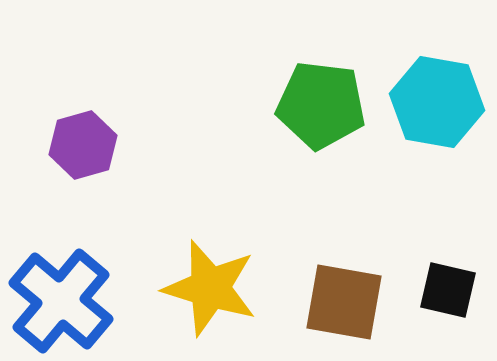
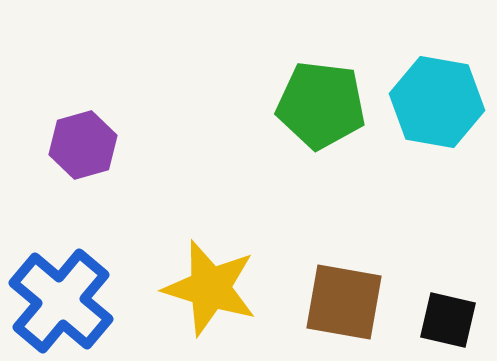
black square: moved 30 px down
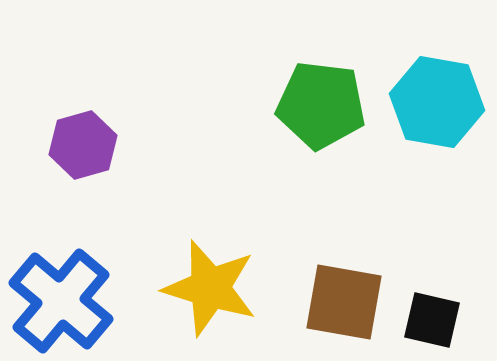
black square: moved 16 px left
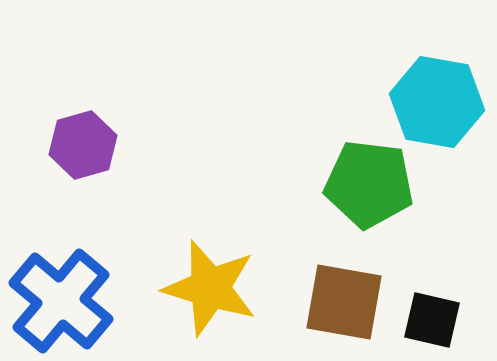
green pentagon: moved 48 px right, 79 px down
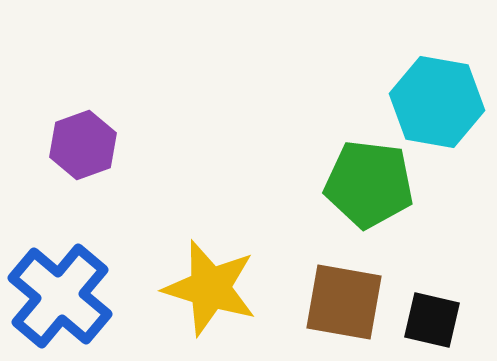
purple hexagon: rotated 4 degrees counterclockwise
blue cross: moved 1 px left, 5 px up
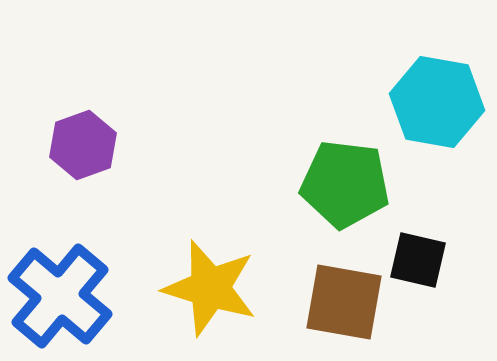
green pentagon: moved 24 px left
black square: moved 14 px left, 60 px up
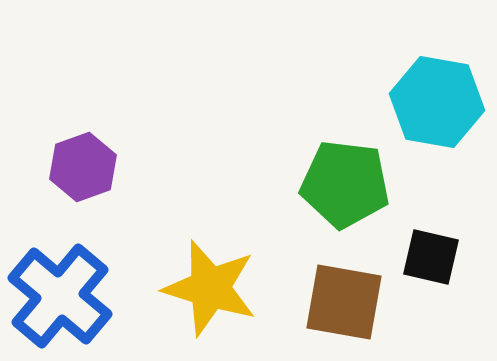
purple hexagon: moved 22 px down
black square: moved 13 px right, 3 px up
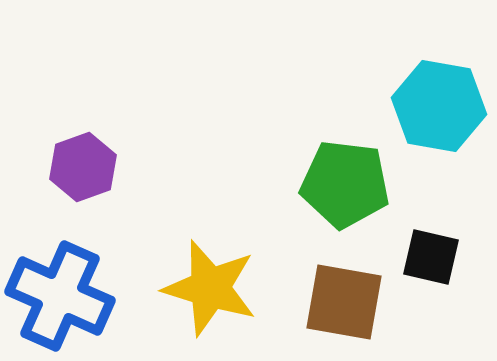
cyan hexagon: moved 2 px right, 4 px down
blue cross: rotated 16 degrees counterclockwise
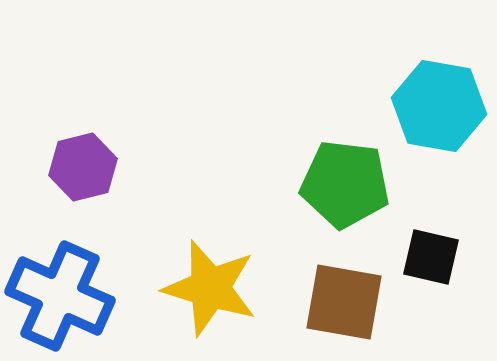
purple hexagon: rotated 6 degrees clockwise
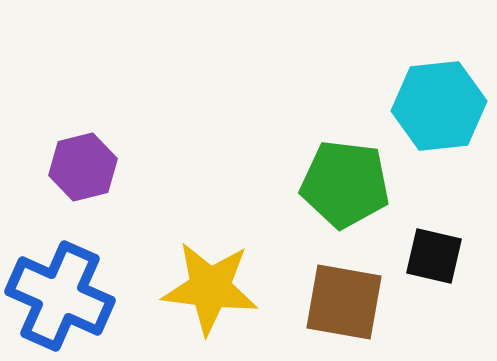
cyan hexagon: rotated 16 degrees counterclockwise
black square: moved 3 px right, 1 px up
yellow star: rotated 10 degrees counterclockwise
